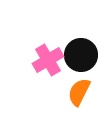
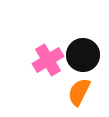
black circle: moved 2 px right
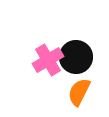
black circle: moved 7 px left, 2 px down
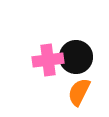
pink cross: rotated 24 degrees clockwise
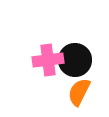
black circle: moved 1 px left, 3 px down
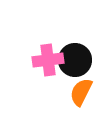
orange semicircle: moved 2 px right
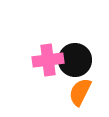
orange semicircle: moved 1 px left
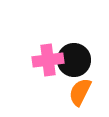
black circle: moved 1 px left
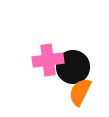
black circle: moved 1 px left, 7 px down
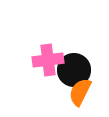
black circle: moved 1 px right, 3 px down
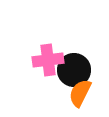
orange semicircle: moved 1 px down
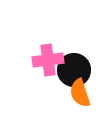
orange semicircle: rotated 44 degrees counterclockwise
